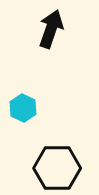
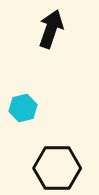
cyan hexagon: rotated 20 degrees clockwise
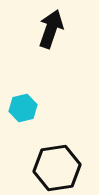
black hexagon: rotated 9 degrees counterclockwise
